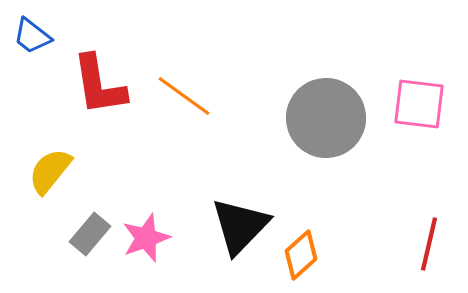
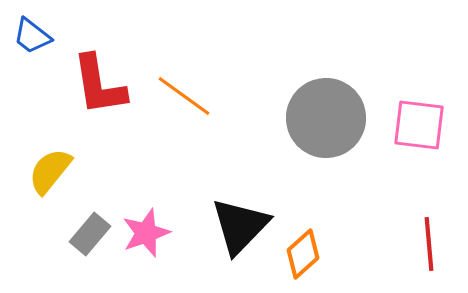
pink square: moved 21 px down
pink star: moved 5 px up
red line: rotated 18 degrees counterclockwise
orange diamond: moved 2 px right, 1 px up
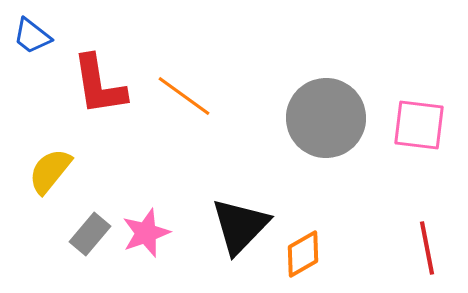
red line: moved 2 px left, 4 px down; rotated 6 degrees counterclockwise
orange diamond: rotated 12 degrees clockwise
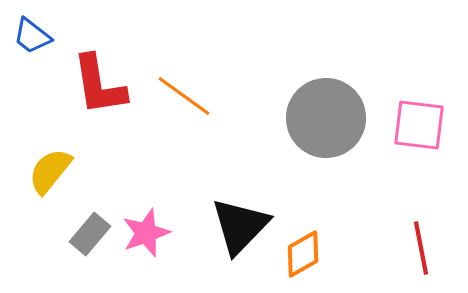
red line: moved 6 px left
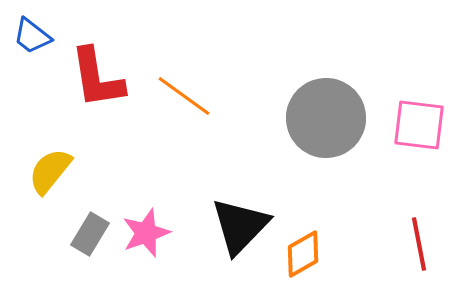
red L-shape: moved 2 px left, 7 px up
gray rectangle: rotated 9 degrees counterclockwise
red line: moved 2 px left, 4 px up
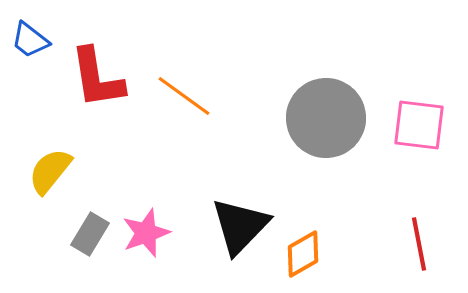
blue trapezoid: moved 2 px left, 4 px down
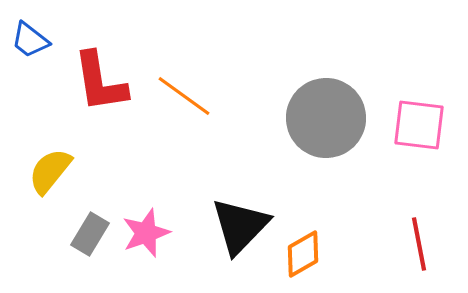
red L-shape: moved 3 px right, 4 px down
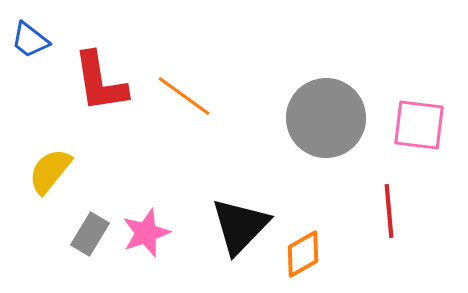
red line: moved 30 px left, 33 px up; rotated 6 degrees clockwise
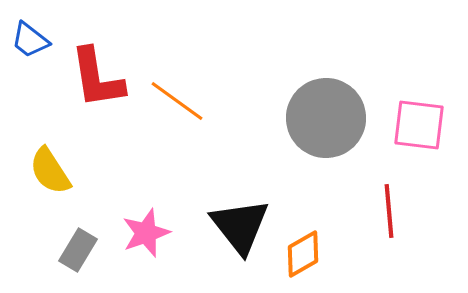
red L-shape: moved 3 px left, 4 px up
orange line: moved 7 px left, 5 px down
yellow semicircle: rotated 72 degrees counterclockwise
black triangle: rotated 22 degrees counterclockwise
gray rectangle: moved 12 px left, 16 px down
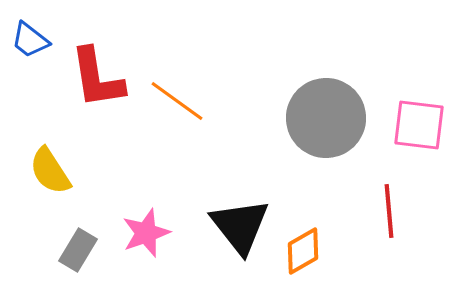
orange diamond: moved 3 px up
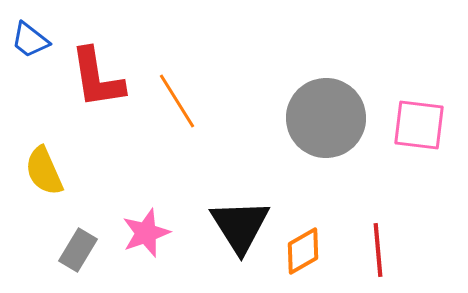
orange line: rotated 22 degrees clockwise
yellow semicircle: moved 6 px left; rotated 9 degrees clockwise
red line: moved 11 px left, 39 px down
black triangle: rotated 6 degrees clockwise
